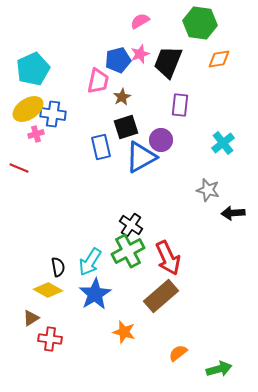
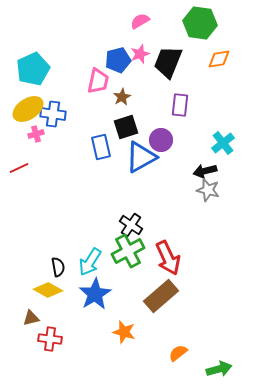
red line: rotated 48 degrees counterclockwise
black arrow: moved 28 px left, 42 px up; rotated 10 degrees counterclockwise
brown triangle: rotated 18 degrees clockwise
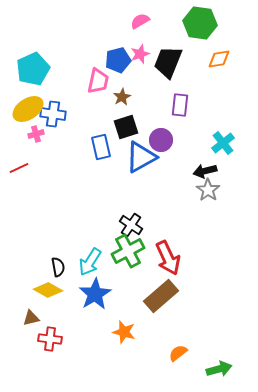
gray star: rotated 20 degrees clockwise
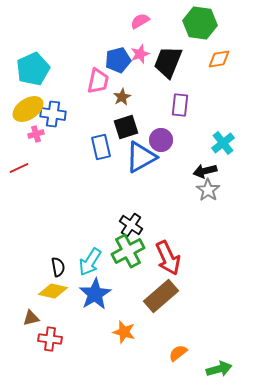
yellow diamond: moved 5 px right, 1 px down; rotated 16 degrees counterclockwise
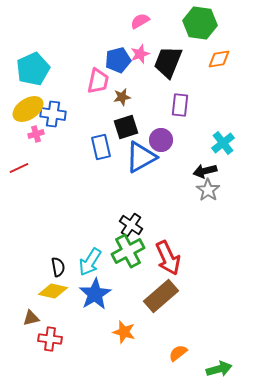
brown star: rotated 18 degrees clockwise
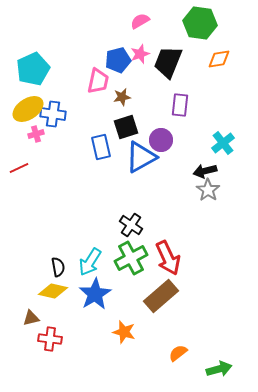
green cross: moved 3 px right, 7 px down
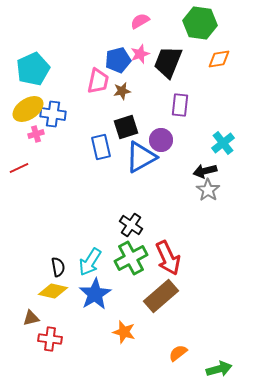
brown star: moved 6 px up
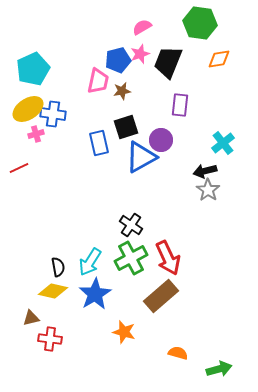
pink semicircle: moved 2 px right, 6 px down
blue rectangle: moved 2 px left, 4 px up
orange semicircle: rotated 54 degrees clockwise
